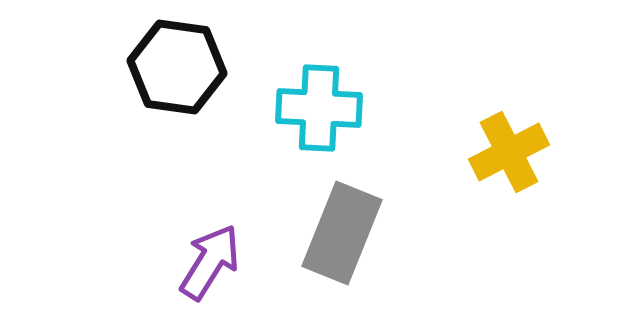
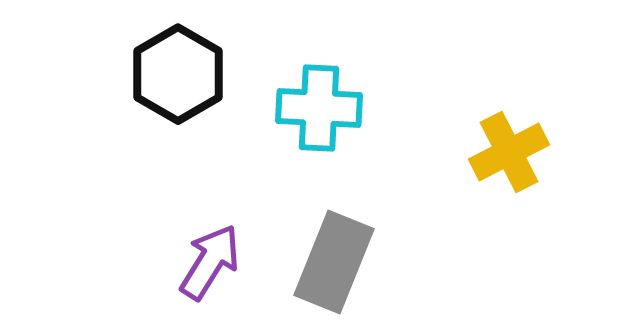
black hexagon: moved 1 px right, 7 px down; rotated 22 degrees clockwise
gray rectangle: moved 8 px left, 29 px down
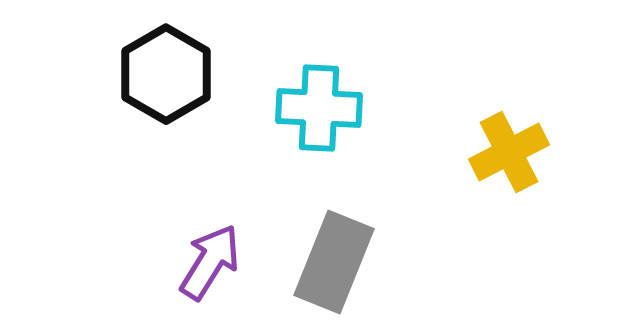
black hexagon: moved 12 px left
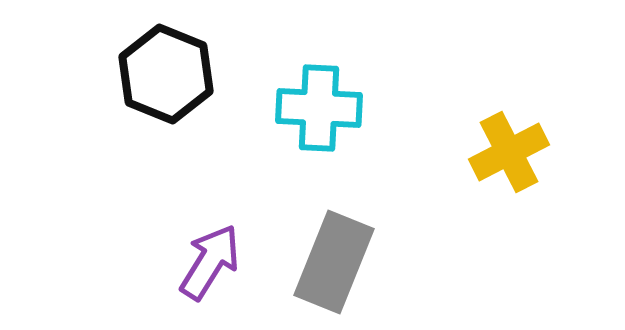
black hexagon: rotated 8 degrees counterclockwise
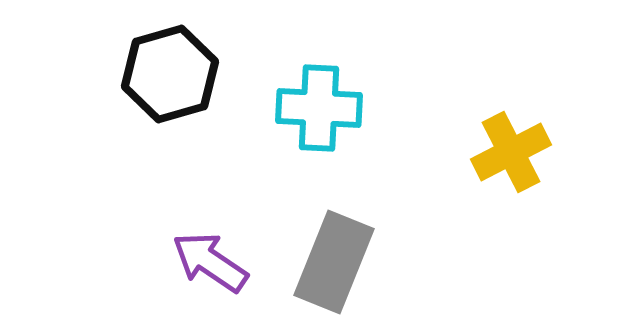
black hexagon: moved 4 px right; rotated 22 degrees clockwise
yellow cross: moved 2 px right
purple arrow: rotated 88 degrees counterclockwise
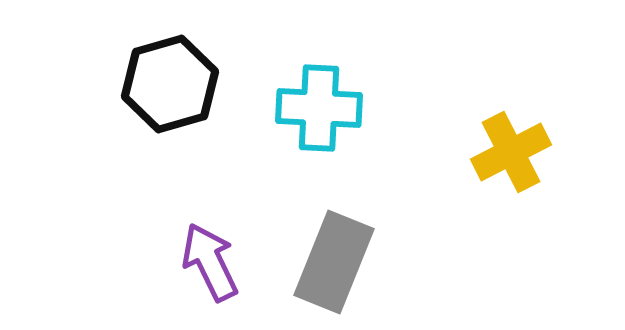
black hexagon: moved 10 px down
purple arrow: rotated 30 degrees clockwise
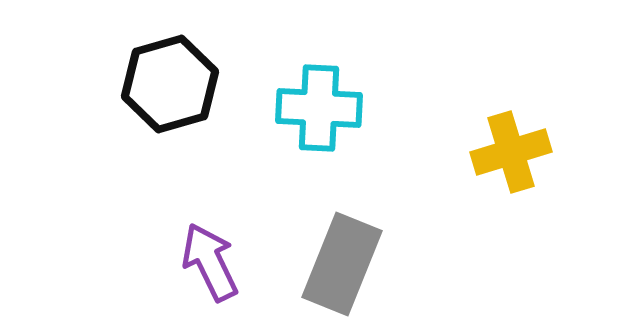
yellow cross: rotated 10 degrees clockwise
gray rectangle: moved 8 px right, 2 px down
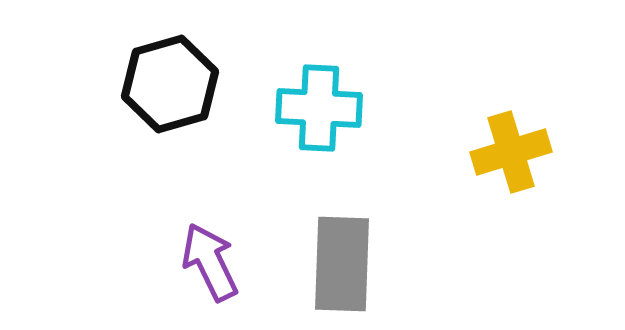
gray rectangle: rotated 20 degrees counterclockwise
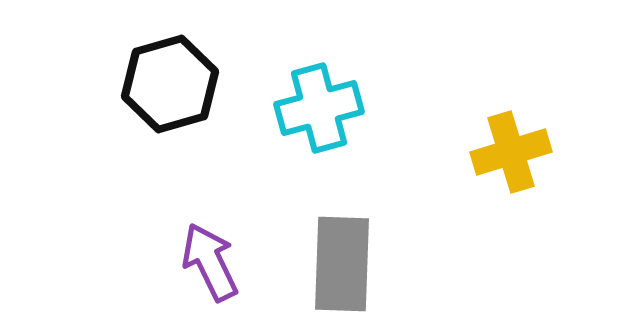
cyan cross: rotated 18 degrees counterclockwise
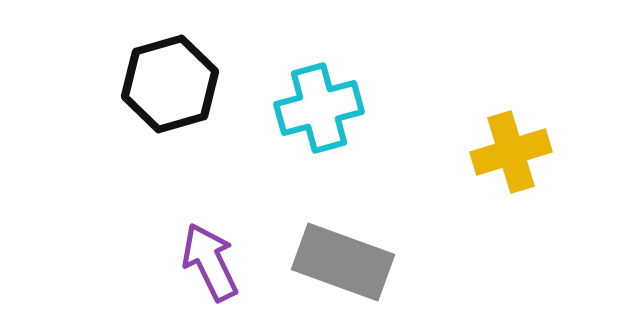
gray rectangle: moved 1 px right, 2 px up; rotated 72 degrees counterclockwise
